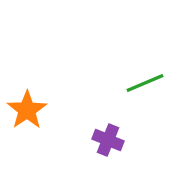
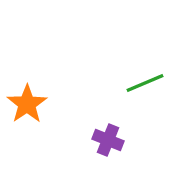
orange star: moved 6 px up
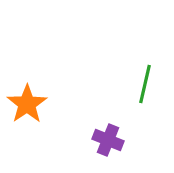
green line: moved 1 px down; rotated 54 degrees counterclockwise
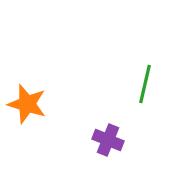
orange star: rotated 21 degrees counterclockwise
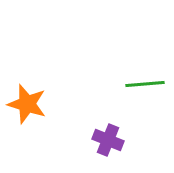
green line: rotated 72 degrees clockwise
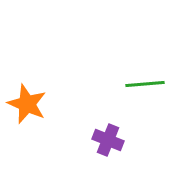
orange star: rotated 6 degrees clockwise
